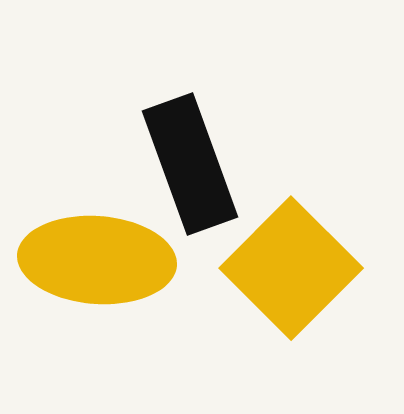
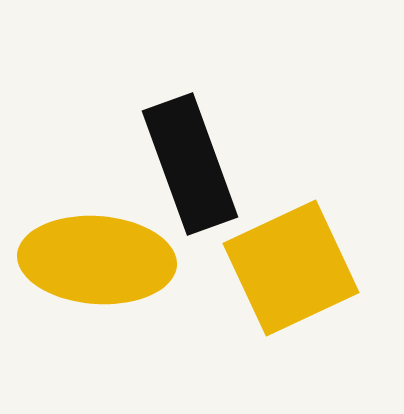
yellow square: rotated 20 degrees clockwise
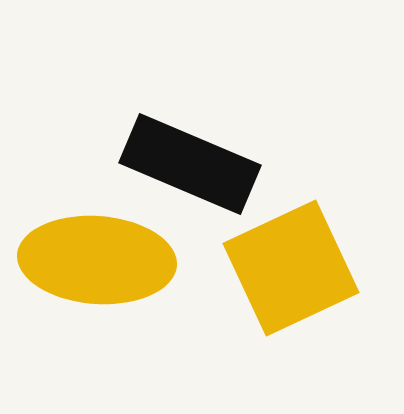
black rectangle: rotated 47 degrees counterclockwise
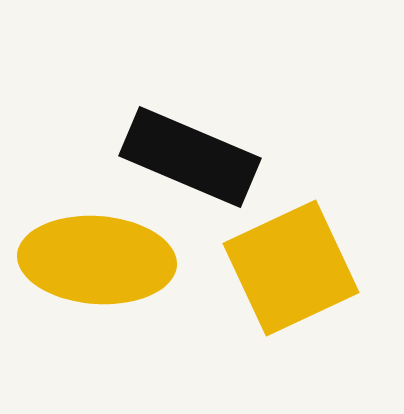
black rectangle: moved 7 px up
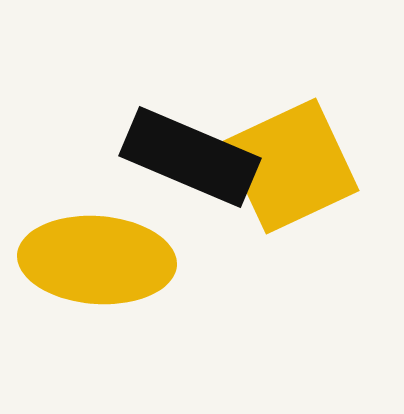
yellow square: moved 102 px up
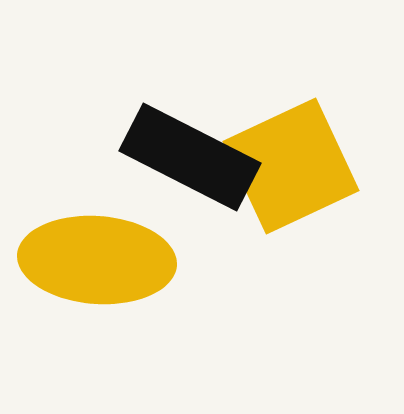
black rectangle: rotated 4 degrees clockwise
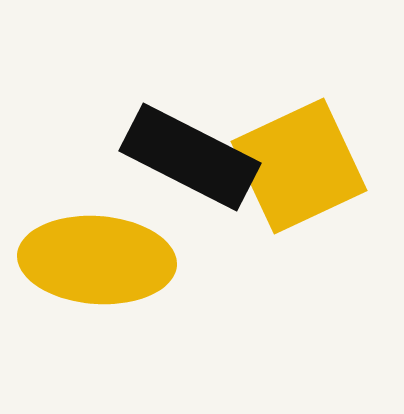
yellow square: moved 8 px right
